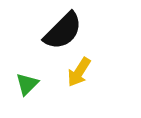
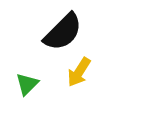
black semicircle: moved 1 px down
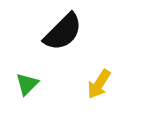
yellow arrow: moved 20 px right, 12 px down
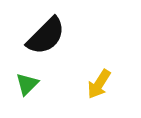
black semicircle: moved 17 px left, 4 px down
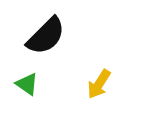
green triangle: rotated 40 degrees counterclockwise
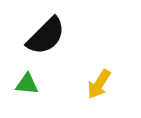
green triangle: rotated 30 degrees counterclockwise
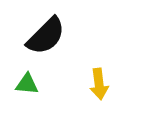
yellow arrow: rotated 40 degrees counterclockwise
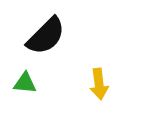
green triangle: moved 2 px left, 1 px up
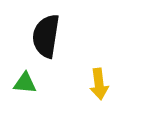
black semicircle: rotated 144 degrees clockwise
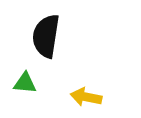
yellow arrow: moved 13 px left, 13 px down; rotated 108 degrees clockwise
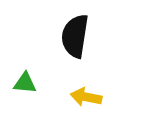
black semicircle: moved 29 px right
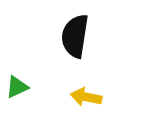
green triangle: moved 8 px left, 4 px down; rotated 30 degrees counterclockwise
